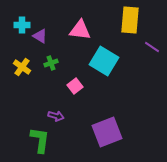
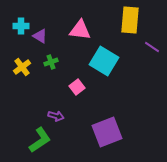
cyan cross: moved 1 px left, 1 px down
green cross: moved 1 px up
yellow cross: rotated 18 degrees clockwise
pink square: moved 2 px right, 1 px down
green L-shape: rotated 48 degrees clockwise
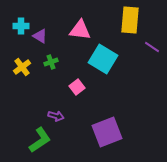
cyan square: moved 1 px left, 2 px up
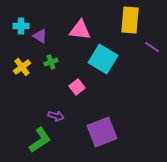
purple square: moved 5 px left
